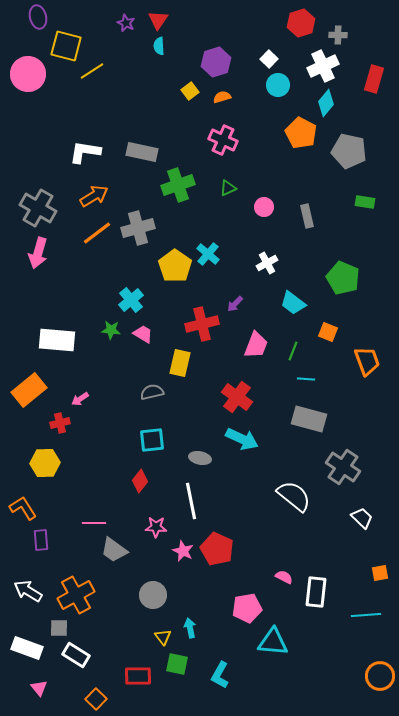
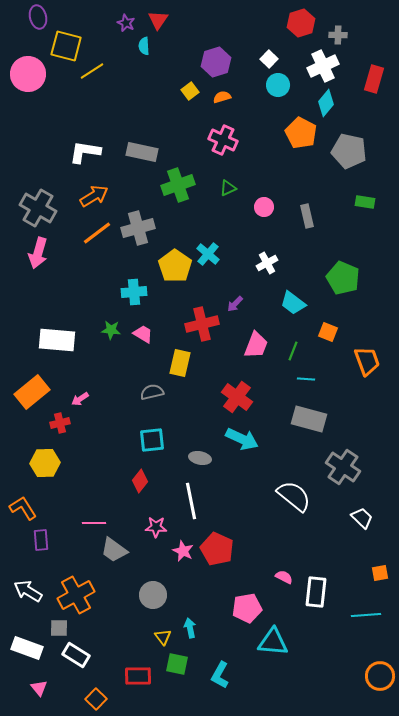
cyan semicircle at (159, 46): moved 15 px left
cyan cross at (131, 300): moved 3 px right, 8 px up; rotated 35 degrees clockwise
orange rectangle at (29, 390): moved 3 px right, 2 px down
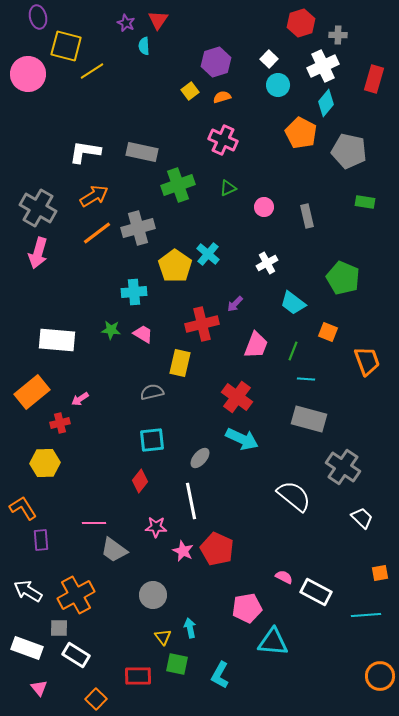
gray ellipse at (200, 458): rotated 60 degrees counterclockwise
white rectangle at (316, 592): rotated 68 degrees counterclockwise
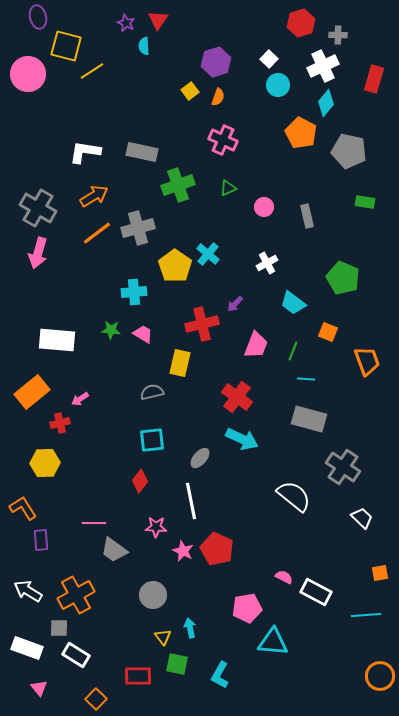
orange semicircle at (222, 97): moved 4 px left; rotated 126 degrees clockwise
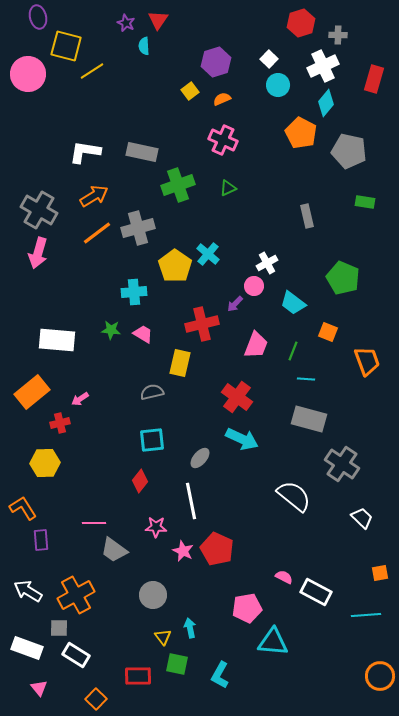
orange semicircle at (218, 97): moved 4 px right, 2 px down; rotated 132 degrees counterclockwise
pink circle at (264, 207): moved 10 px left, 79 px down
gray cross at (38, 208): moved 1 px right, 2 px down
gray cross at (343, 467): moved 1 px left, 3 px up
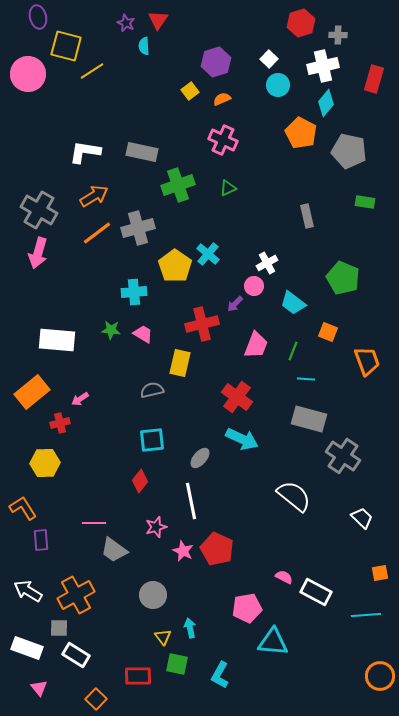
white cross at (323, 66): rotated 12 degrees clockwise
gray semicircle at (152, 392): moved 2 px up
gray cross at (342, 464): moved 1 px right, 8 px up
pink star at (156, 527): rotated 20 degrees counterclockwise
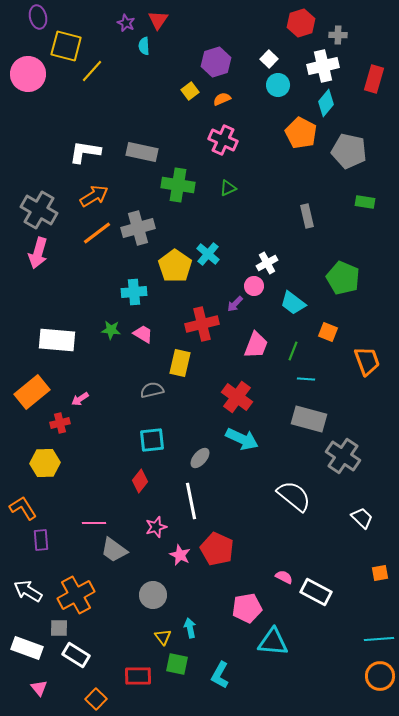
yellow line at (92, 71): rotated 15 degrees counterclockwise
green cross at (178, 185): rotated 28 degrees clockwise
pink star at (183, 551): moved 3 px left, 4 px down
cyan line at (366, 615): moved 13 px right, 24 px down
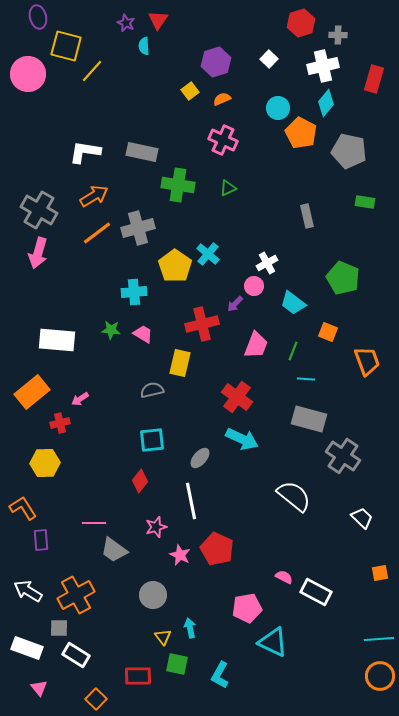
cyan circle at (278, 85): moved 23 px down
cyan triangle at (273, 642): rotated 20 degrees clockwise
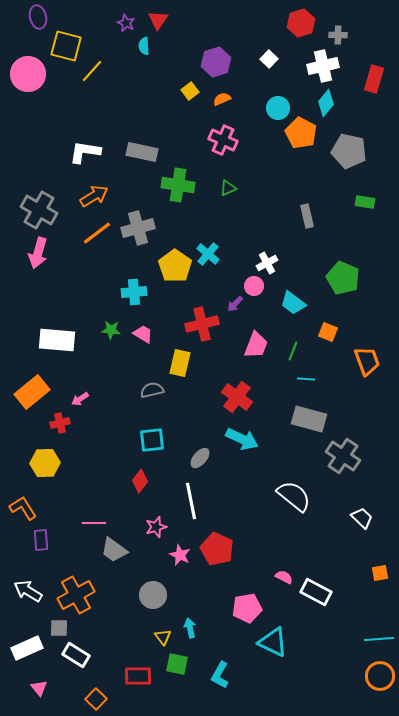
white rectangle at (27, 648): rotated 44 degrees counterclockwise
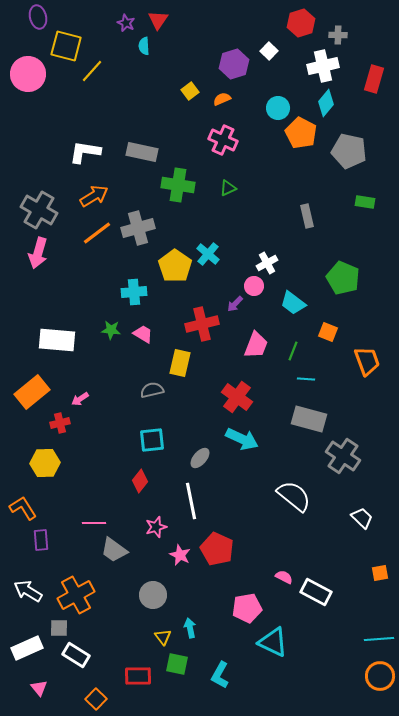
white square at (269, 59): moved 8 px up
purple hexagon at (216, 62): moved 18 px right, 2 px down
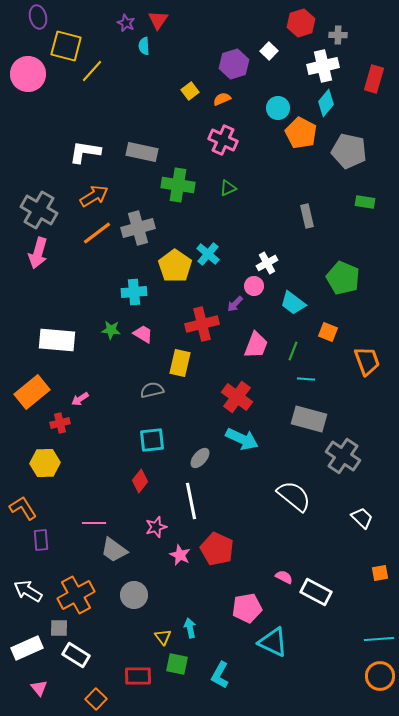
gray circle at (153, 595): moved 19 px left
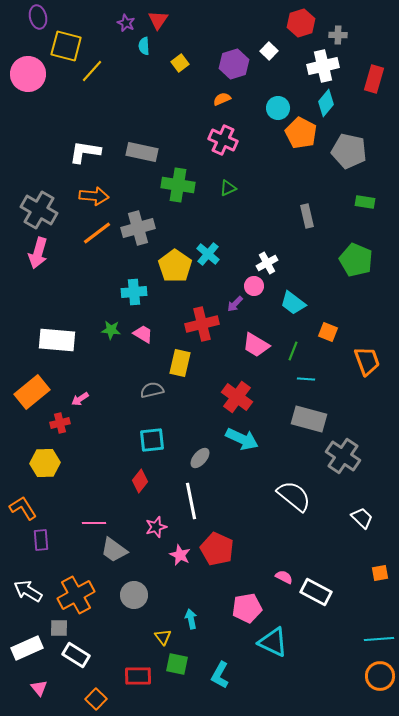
yellow square at (190, 91): moved 10 px left, 28 px up
orange arrow at (94, 196): rotated 36 degrees clockwise
green pentagon at (343, 278): moved 13 px right, 18 px up
pink trapezoid at (256, 345): rotated 100 degrees clockwise
cyan arrow at (190, 628): moved 1 px right, 9 px up
